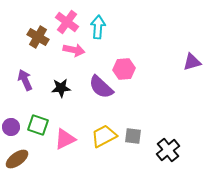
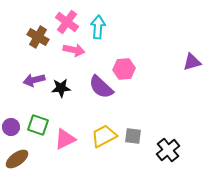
purple arrow: moved 9 px right; rotated 80 degrees counterclockwise
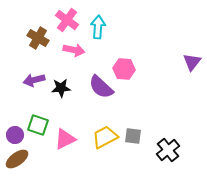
pink cross: moved 2 px up
brown cross: moved 1 px down
purple triangle: rotated 36 degrees counterclockwise
pink hexagon: rotated 10 degrees clockwise
purple circle: moved 4 px right, 8 px down
yellow trapezoid: moved 1 px right, 1 px down
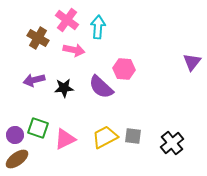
black star: moved 3 px right
green square: moved 3 px down
black cross: moved 4 px right, 7 px up
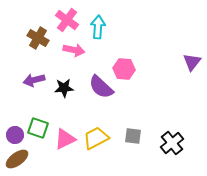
yellow trapezoid: moved 9 px left, 1 px down
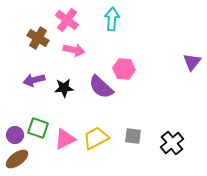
cyan arrow: moved 14 px right, 8 px up
